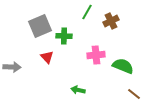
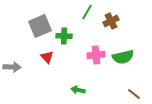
green semicircle: moved 9 px up; rotated 145 degrees clockwise
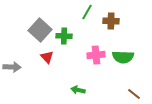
brown cross: rotated 28 degrees clockwise
gray square: moved 4 px down; rotated 25 degrees counterclockwise
green semicircle: rotated 15 degrees clockwise
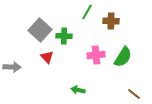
green semicircle: rotated 60 degrees counterclockwise
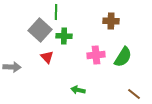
green line: moved 31 px left; rotated 28 degrees counterclockwise
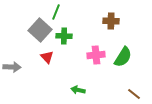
green line: rotated 21 degrees clockwise
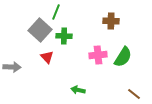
pink cross: moved 2 px right
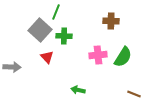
brown line: rotated 16 degrees counterclockwise
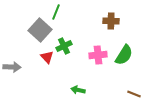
green cross: moved 10 px down; rotated 28 degrees counterclockwise
green semicircle: moved 1 px right, 2 px up
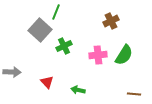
brown cross: rotated 28 degrees counterclockwise
red triangle: moved 25 px down
gray arrow: moved 5 px down
brown line: rotated 16 degrees counterclockwise
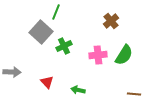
brown cross: rotated 14 degrees counterclockwise
gray square: moved 1 px right, 2 px down
